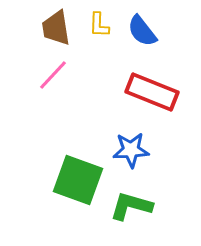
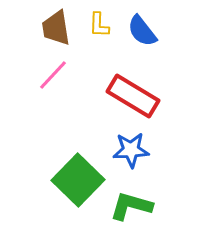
red rectangle: moved 19 px left, 4 px down; rotated 9 degrees clockwise
green square: rotated 24 degrees clockwise
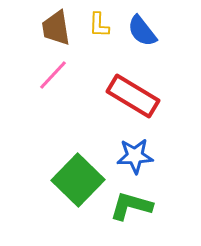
blue star: moved 4 px right, 6 px down
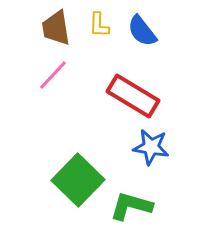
blue star: moved 16 px right, 9 px up; rotated 12 degrees clockwise
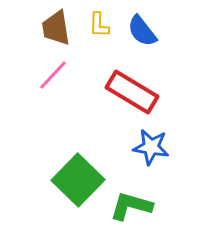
red rectangle: moved 1 px left, 4 px up
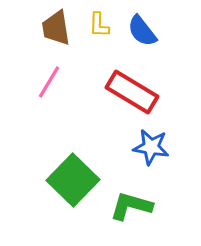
pink line: moved 4 px left, 7 px down; rotated 12 degrees counterclockwise
green square: moved 5 px left
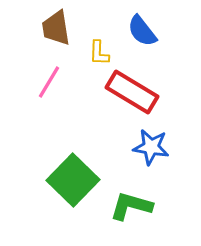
yellow L-shape: moved 28 px down
